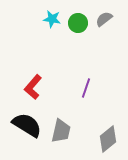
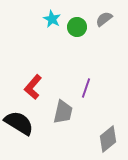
cyan star: rotated 18 degrees clockwise
green circle: moved 1 px left, 4 px down
black semicircle: moved 8 px left, 2 px up
gray trapezoid: moved 2 px right, 19 px up
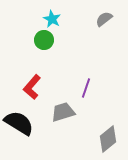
green circle: moved 33 px left, 13 px down
red L-shape: moved 1 px left
gray trapezoid: rotated 120 degrees counterclockwise
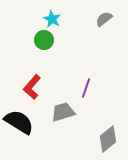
black semicircle: moved 1 px up
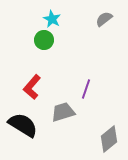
purple line: moved 1 px down
black semicircle: moved 4 px right, 3 px down
gray diamond: moved 1 px right
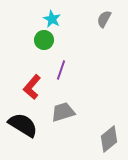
gray semicircle: rotated 24 degrees counterclockwise
purple line: moved 25 px left, 19 px up
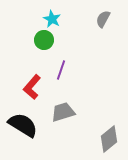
gray semicircle: moved 1 px left
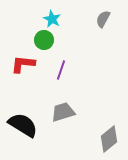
red L-shape: moved 9 px left, 23 px up; rotated 55 degrees clockwise
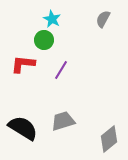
purple line: rotated 12 degrees clockwise
gray trapezoid: moved 9 px down
black semicircle: moved 3 px down
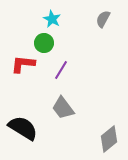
green circle: moved 3 px down
gray trapezoid: moved 13 px up; rotated 110 degrees counterclockwise
